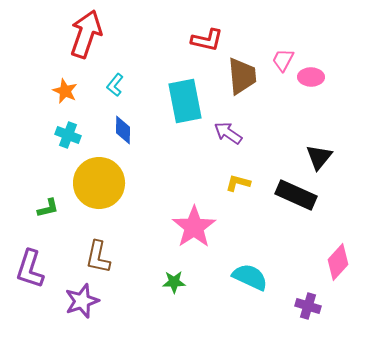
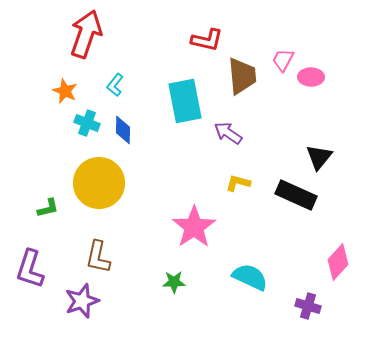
cyan cross: moved 19 px right, 12 px up
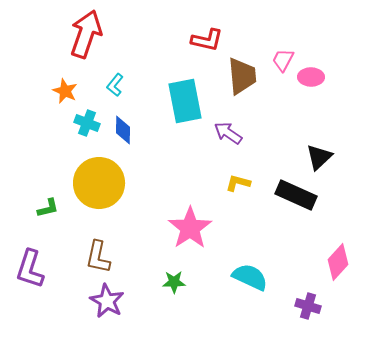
black triangle: rotated 8 degrees clockwise
pink star: moved 4 px left, 1 px down
purple star: moved 25 px right; rotated 24 degrees counterclockwise
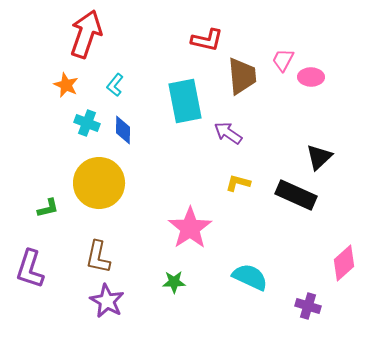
orange star: moved 1 px right, 6 px up
pink diamond: moved 6 px right, 1 px down; rotated 6 degrees clockwise
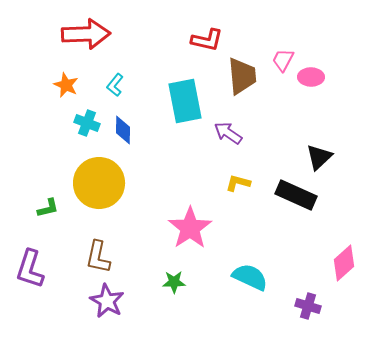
red arrow: rotated 69 degrees clockwise
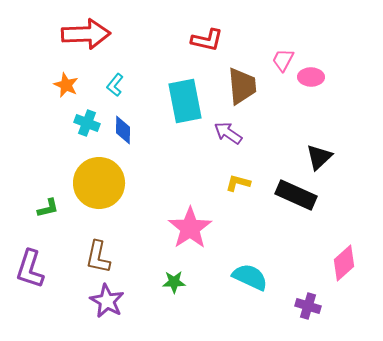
brown trapezoid: moved 10 px down
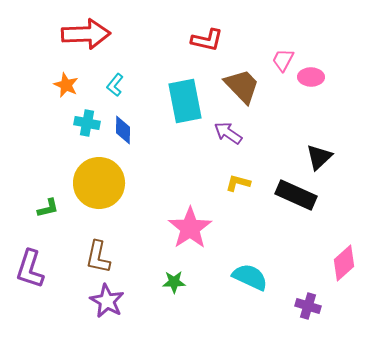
brown trapezoid: rotated 39 degrees counterclockwise
cyan cross: rotated 10 degrees counterclockwise
